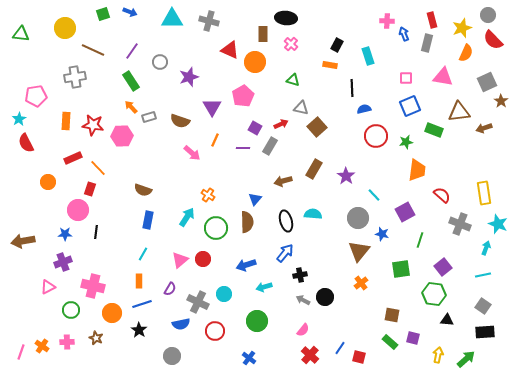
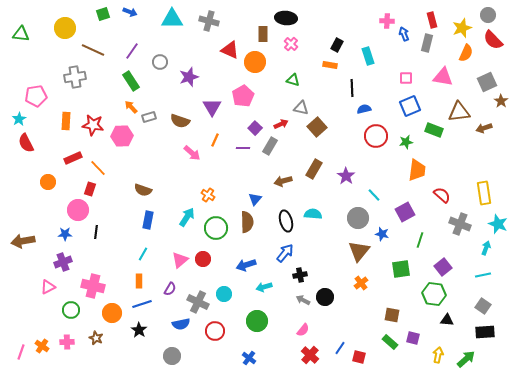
purple square at (255, 128): rotated 16 degrees clockwise
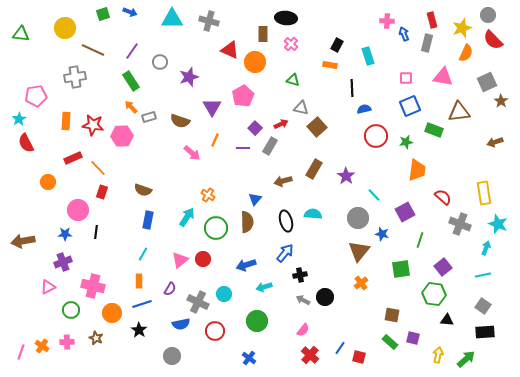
brown arrow at (484, 128): moved 11 px right, 14 px down
red rectangle at (90, 189): moved 12 px right, 3 px down
red semicircle at (442, 195): moved 1 px right, 2 px down
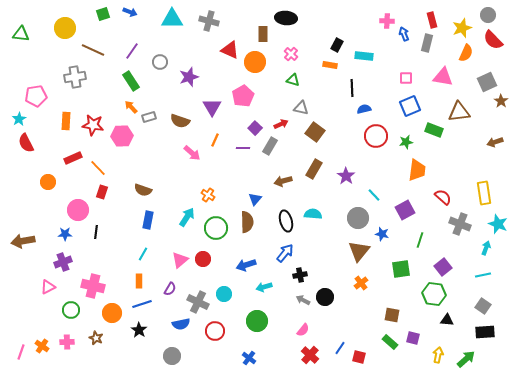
pink cross at (291, 44): moved 10 px down
cyan rectangle at (368, 56): moved 4 px left; rotated 66 degrees counterclockwise
brown square at (317, 127): moved 2 px left, 5 px down; rotated 12 degrees counterclockwise
purple square at (405, 212): moved 2 px up
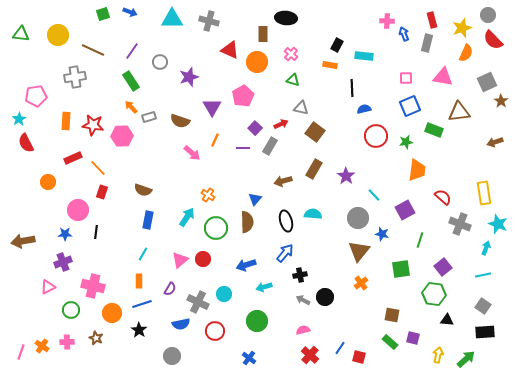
yellow circle at (65, 28): moved 7 px left, 7 px down
orange circle at (255, 62): moved 2 px right
pink semicircle at (303, 330): rotated 144 degrees counterclockwise
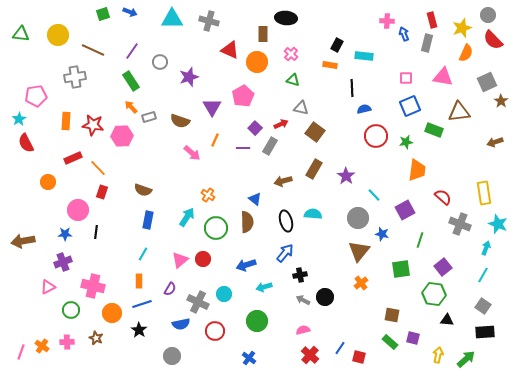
blue triangle at (255, 199): rotated 32 degrees counterclockwise
cyan line at (483, 275): rotated 49 degrees counterclockwise
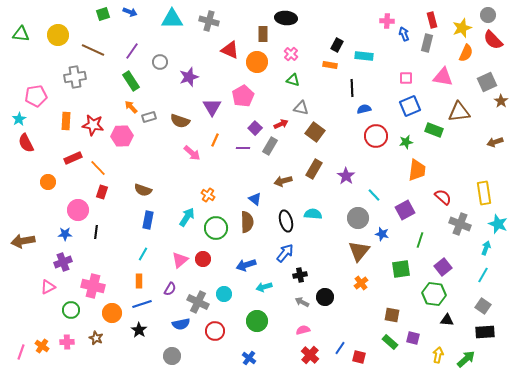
gray arrow at (303, 300): moved 1 px left, 2 px down
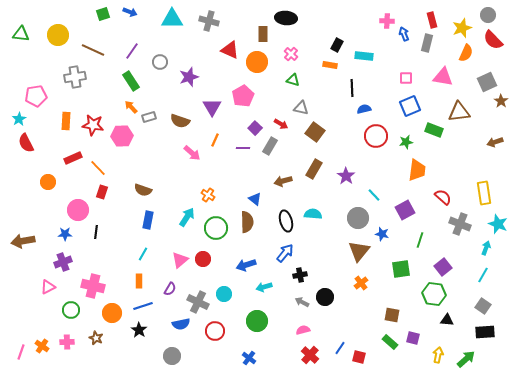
red arrow at (281, 124): rotated 56 degrees clockwise
blue line at (142, 304): moved 1 px right, 2 px down
